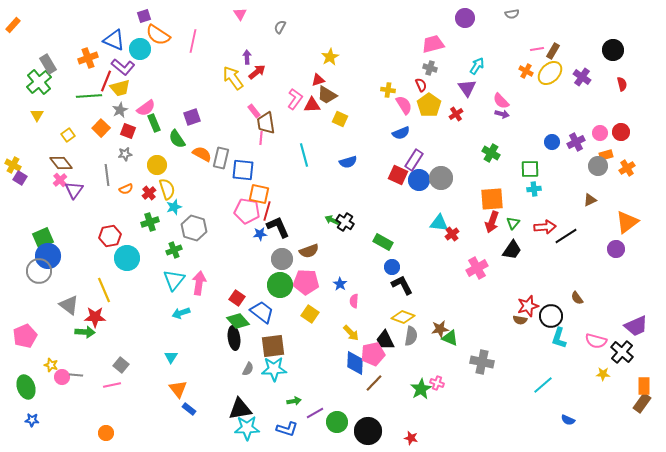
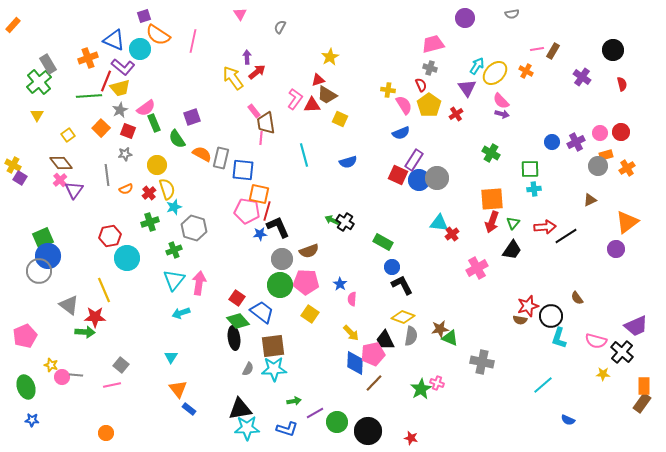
yellow ellipse at (550, 73): moved 55 px left
gray circle at (441, 178): moved 4 px left
pink semicircle at (354, 301): moved 2 px left, 2 px up
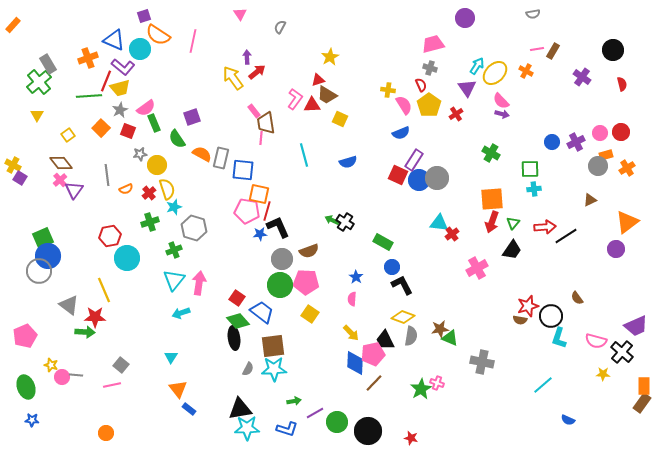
gray semicircle at (512, 14): moved 21 px right
gray star at (125, 154): moved 15 px right
blue star at (340, 284): moved 16 px right, 7 px up
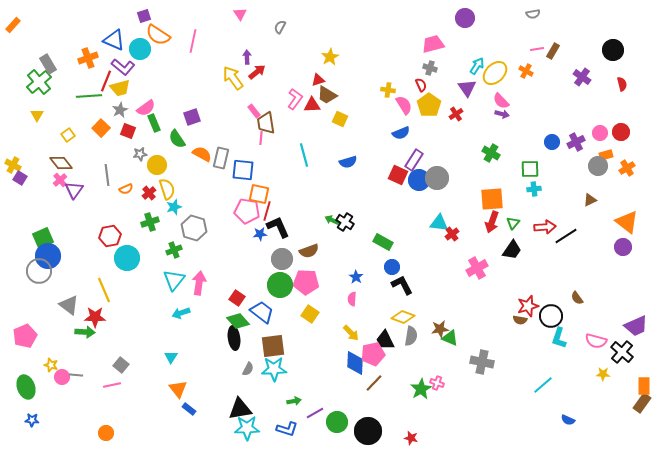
orange triangle at (627, 222): rotated 45 degrees counterclockwise
purple circle at (616, 249): moved 7 px right, 2 px up
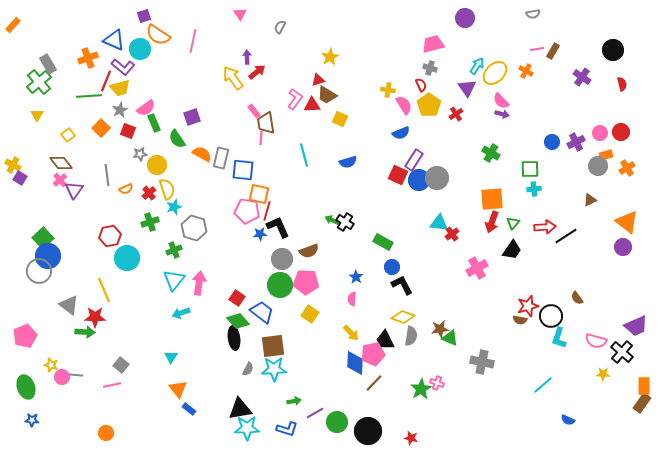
green square at (43, 238): rotated 20 degrees counterclockwise
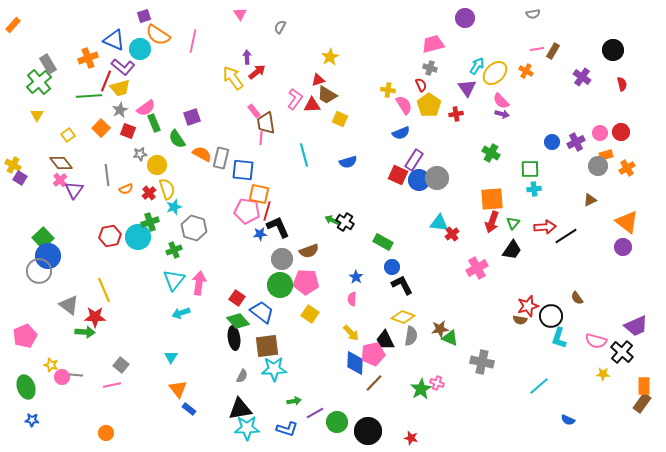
red cross at (456, 114): rotated 24 degrees clockwise
cyan circle at (127, 258): moved 11 px right, 21 px up
brown square at (273, 346): moved 6 px left
gray semicircle at (248, 369): moved 6 px left, 7 px down
cyan line at (543, 385): moved 4 px left, 1 px down
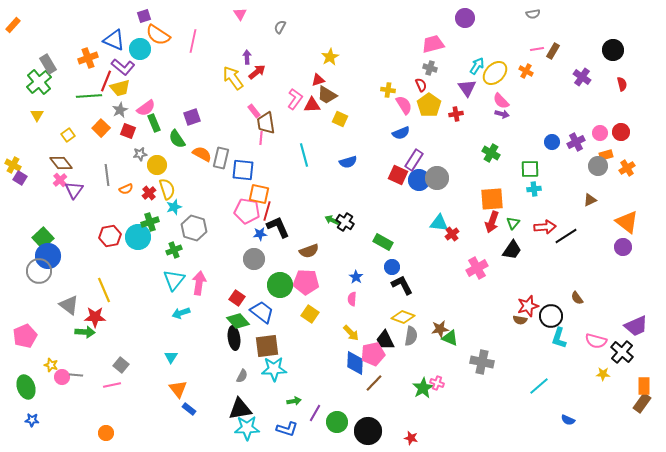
gray circle at (282, 259): moved 28 px left
green star at (421, 389): moved 2 px right, 1 px up
purple line at (315, 413): rotated 30 degrees counterclockwise
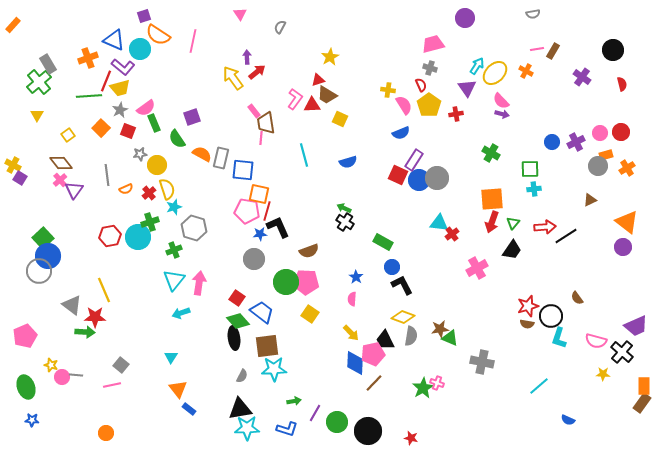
green arrow at (332, 220): moved 12 px right, 12 px up
green circle at (280, 285): moved 6 px right, 3 px up
gray triangle at (69, 305): moved 3 px right
brown semicircle at (520, 320): moved 7 px right, 4 px down
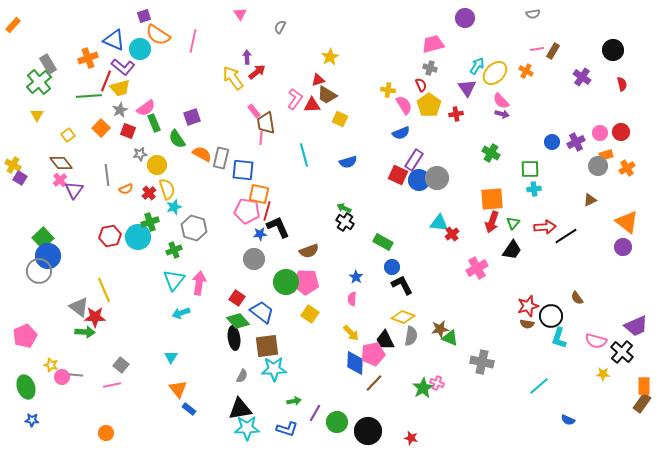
gray triangle at (72, 305): moved 7 px right, 2 px down
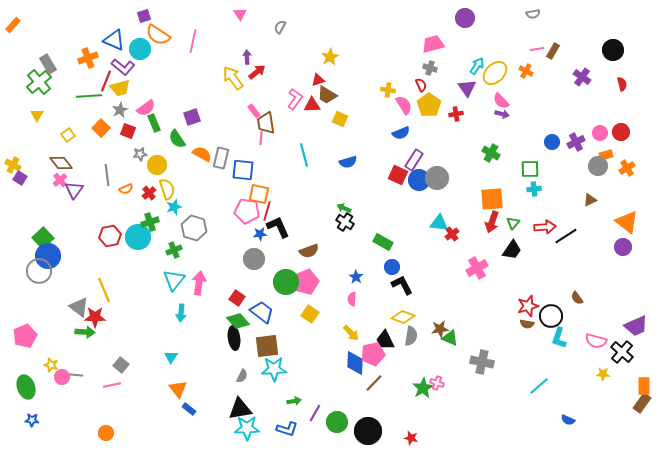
pink pentagon at (306, 282): rotated 25 degrees counterclockwise
cyan arrow at (181, 313): rotated 66 degrees counterclockwise
